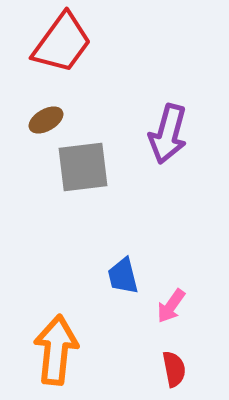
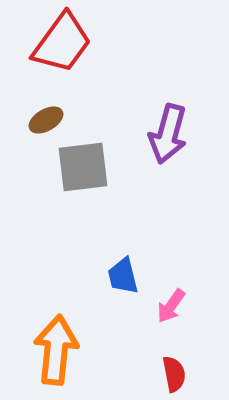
red semicircle: moved 5 px down
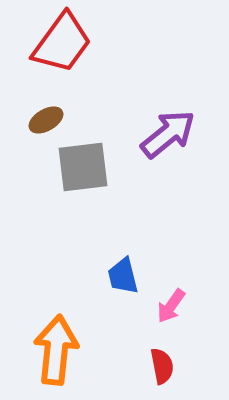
purple arrow: rotated 144 degrees counterclockwise
red semicircle: moved 12 px left, 8 px up
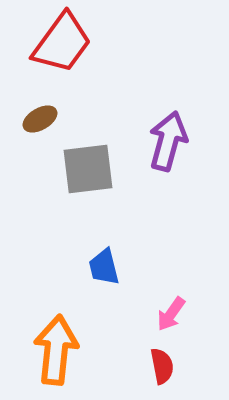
brown ellipse: moved 6 px left, 1 px up
purple arrow: moved 7 px down; rotated 36 degrees counterclockwise
gray square: moved 5 px right, 2 px down
blue trapezoid: moved 19 px left, 9 px up
pink arrow: moved 8 px down
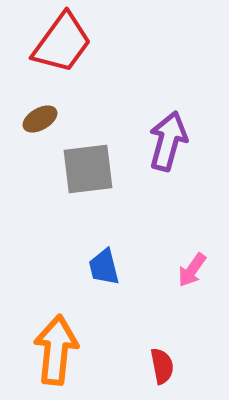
pink arrow: moved 21 px right, 44 px up
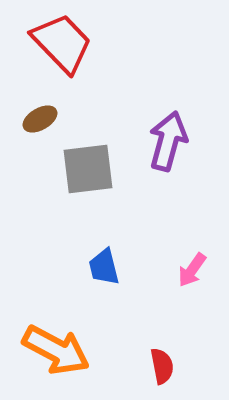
red trapezoid: rotated 80 degrees counterclockwise
orange arrow: rotated 112 degrees clockwise
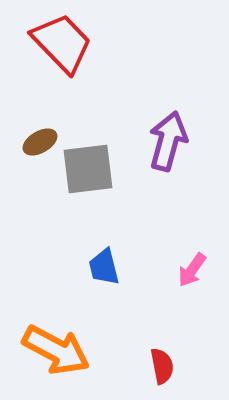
brown ellipse: moved 23 px down
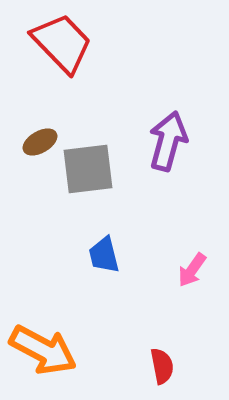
blue trapezoid: moved 12 px up
orange arrow: moved 13 px left
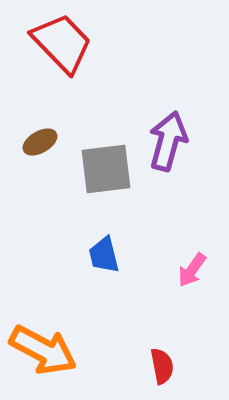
gray square: moved 18 px right
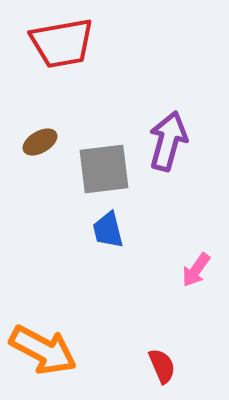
red trapezoid: rotated 124 degrees clockwise
gray square: moved 2 px left
blue trapezoid: moved 4 px right, 25 px up
pink arrow: moved 4 px right
red semicircle: rotated 12 degrees counterclockwise
